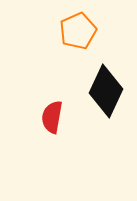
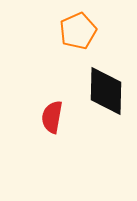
black diamond: rotated 24 degrees counterclockwise
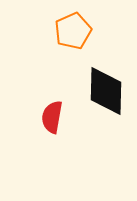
orange pentagon: moved 5 px left
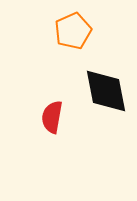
black diamond: rotated 12 degrees counterclockwise
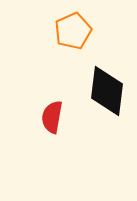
black diamond: moved 1 px right; rotated 18 degrees clockwise
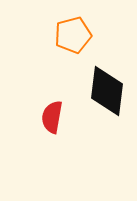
orange pentagon: moved 4 px down; rotated 9 degrees clockwise
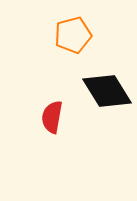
black diamond: rotated 39 degrees counterclockwise
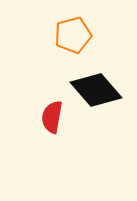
black diamond: moved 11 px left, 1 px up; rotated 9 degrees counterclockwise
